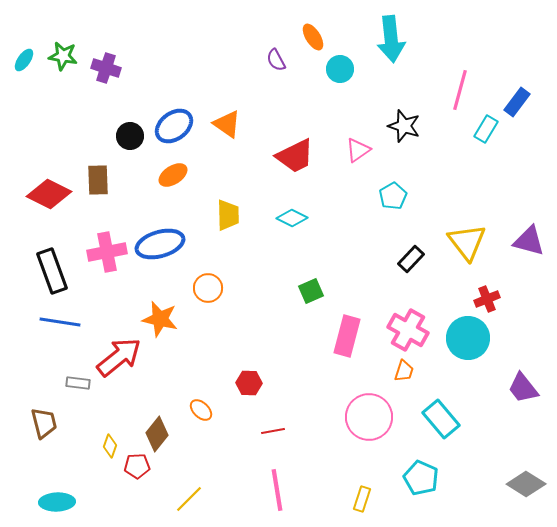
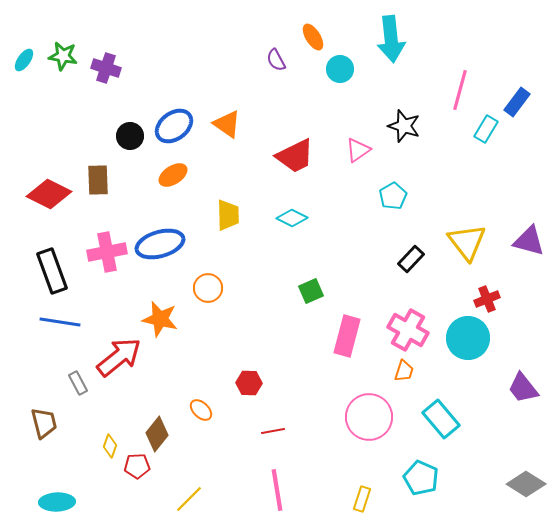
gray rectangle at (78, 383): rotated 55 degrees clockwise
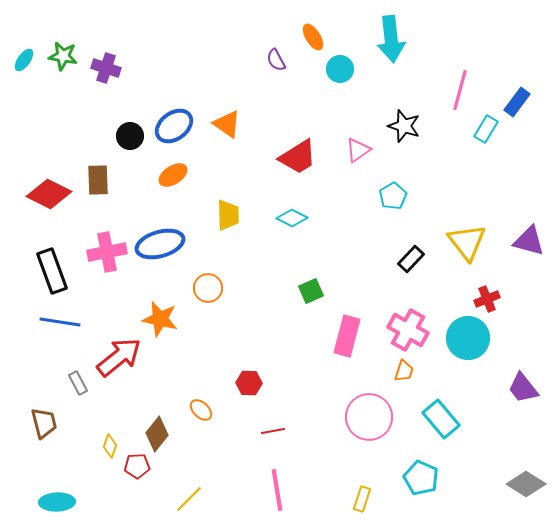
red trapezoid at (295, 156): moved 3 px right, 1 px down; rotated 6 degrees counterclockwise
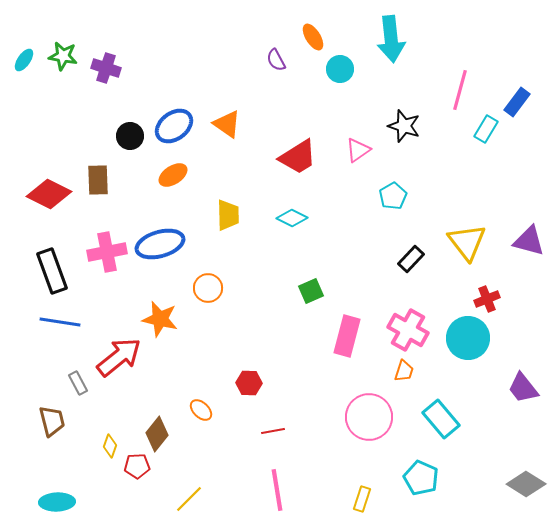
brown trapezoid at (44, 423): moved 8 px right, 2 px up
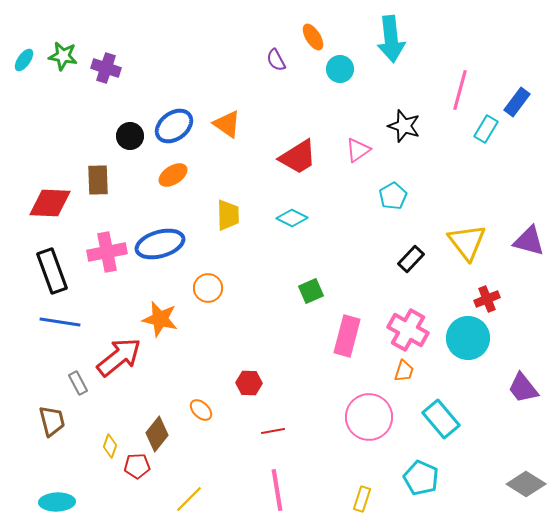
red diamond at (49, 194): moved 1 px right, 9 px down; rotated 24 degrees counterclockwise
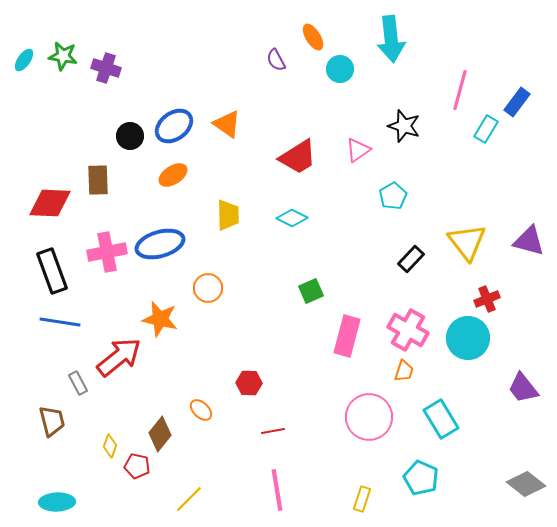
cyan rectangle at (441, 419): rotated 9 degrees clockwise
brown diamond at (157, 434): moved 3 px right
red pentagon at (137, 466): rotated 15 degrees clockwise
gray diamond at (526, 484): rotated 6 degrees clockwise
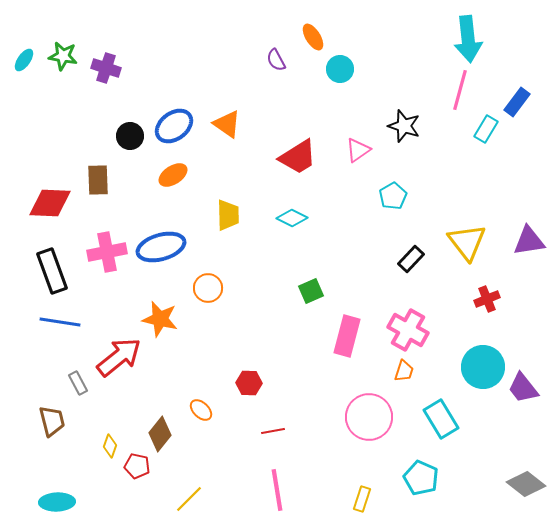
cyan arrow at (391, 39): moved 77 px right
purple triangle at (529, 241): rotated 24 degrees counterclockwise
blue ellipse at (160, 244): moved 1 px right, 3 px down
cyan circle at (468, 338): moved 15 px right, 29 px down
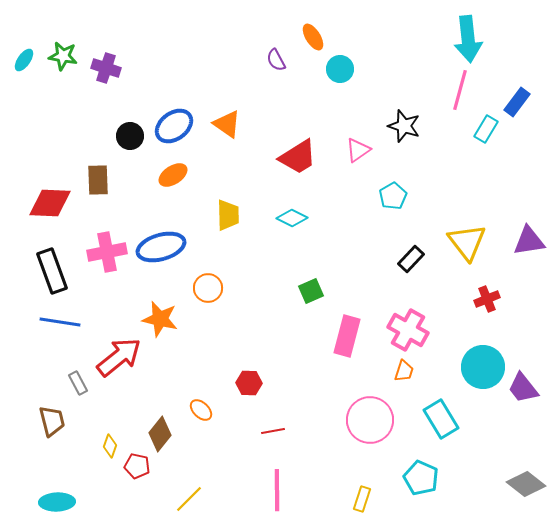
pink circle at (369, 417): moved 1 px right, 3 px down
pink line at (277, 490): rotated 9 degrees clockwise
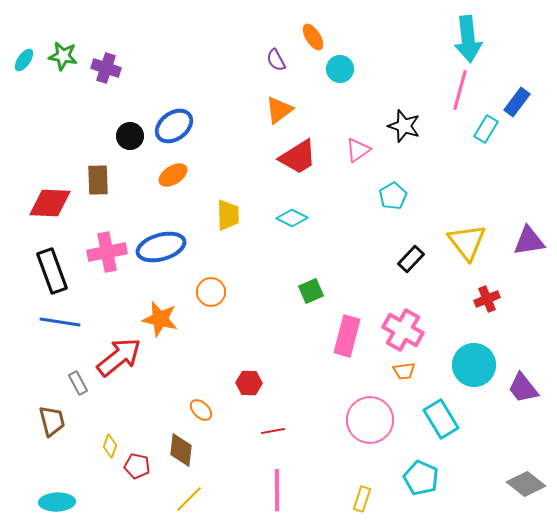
orange triangle at (227, 124): moved 52 px right, 14 px up; rotated 48 degrees clockwise
orange circle at (208, 288): moved 3 px right, 4 px down
pink cross at (408, 330): moved 5 px left
cyan circle at (483, 367): moved 9 px left, 2 px up
orange trapezoid at (404, 371): rotated 65 degrees clockwise
brown diamond at (160, 434): moved 21 px right, 16 px down; rotated 32 degrees counterclockwise
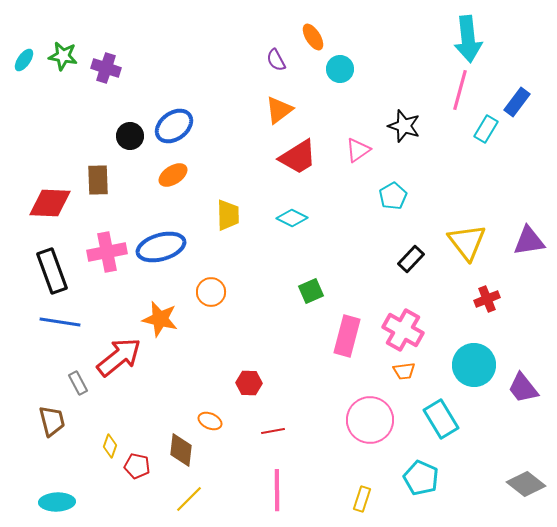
orange ellipse at (201, 410): moved 9 px right, 11 px down; rotated 20 degrees counterclockwise
